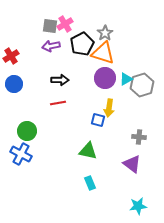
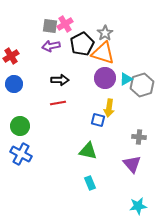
green circle: moved 7 px left, 5 px up
purple triangle: rotated 12 degrees clockwise
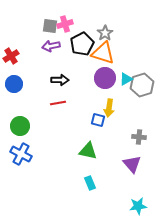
pink cross: rotated 14 degrees clockwise
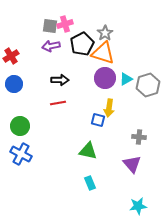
gray hexagon: moved 6 px right
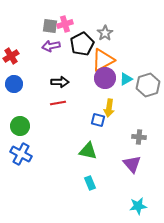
orange triangle: moved 7 px down; rotated 45 degrees counterclockwise
black arrow: moved 2 px down
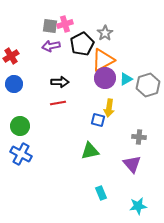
green triangle: moved 2 px right; rotated 24 degrees counterclockwise
cyan rectangle: moved 11 px right, 10 px down
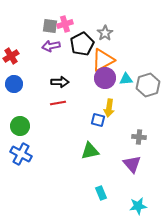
cyan triangle: rotated 24 degrees clockwise
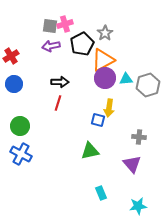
red line: rotated 63 degrees counterclockwise
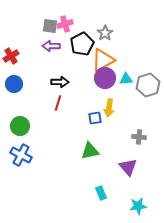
purple arrow: rotated 12 degrees clockwise
blue square: moved 3 px left, 2 px up; rotated 24 degrees counterclockwise
blue cross: moved 1 px down
purple triangle: moved 4 px left, 3 px down
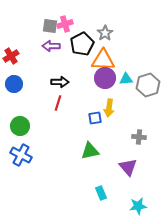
orange triangle: rotated 30 degrees clockwise
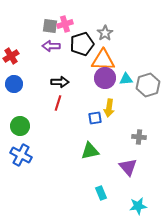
black pentagon: rotated 10 degrees clockwise
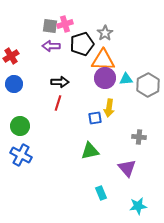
gray hexagon: rotated 10 degrees counterclockwise
purple triangle: moved 1 px left, 1 px down
